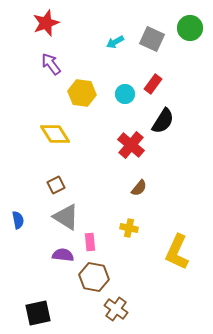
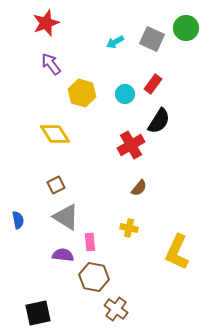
green circle: moved 4 px left
yellow hexagon: rotated 8 degrees clockwise
black semicircle: moved 4 px left
red cross: rotated 20 degrees clockwise
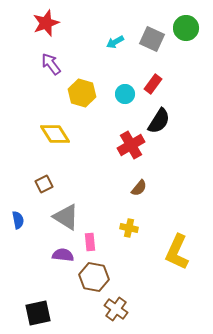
brown square: moved 12 px left, 1 px up
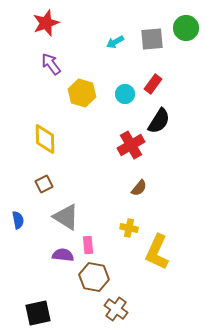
gray square: rotated 30 degrees counterclockwise
yellow diamond: moved 10 px left, 5 px down; rotated 32 degrees clockwise
pink rectangle: moved 2 px left, 3 px down
yellow L-shape: moved 20 px left
